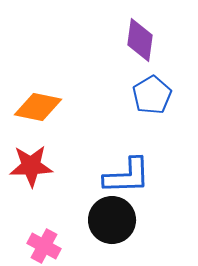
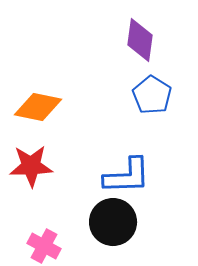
blue pentagon: rotated 9 degrees counterclockwise
black circle: moved 1 px right, 2 px down
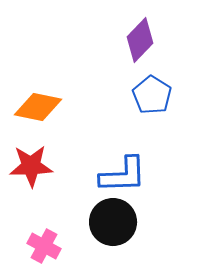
purple diamond: rotated 36 degrees clockwise
blue L-shape: moved 4 px left, 1 px up
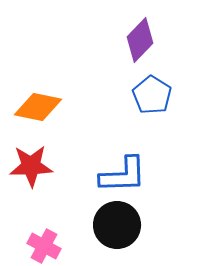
black circle: moved 4 px right, 3 px down
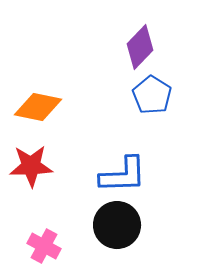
purple diamond: moved 7 px down
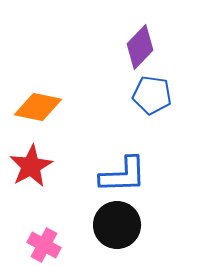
blue pentagon: rotated 24 degrees counterclockwise
red star: rotated 27 degrees counterclockwise
pink cross: moved 1 px up
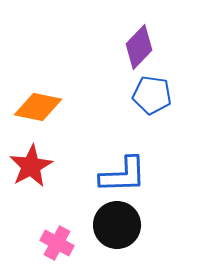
purple diamond: moved 1 px left
pink cross: moved 13 px right, 2 px up
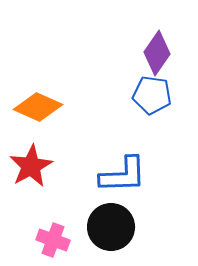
purple diamond: moved 18 px right, 6 px down; rotated 9 degrees counterclockwise
orange diamond: rotated 12 degrees clockwise
black circle: moved 6 px left, 2 px down
pink cross: moved 4 px left, 3 px up; rotated 8 degrees counterclockwise
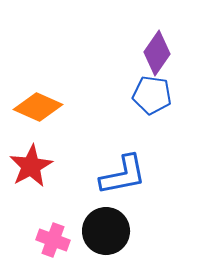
blue L-shape: rotated 9 degrees counterclockwise
black circle: moved 5 px left, 4 px down
